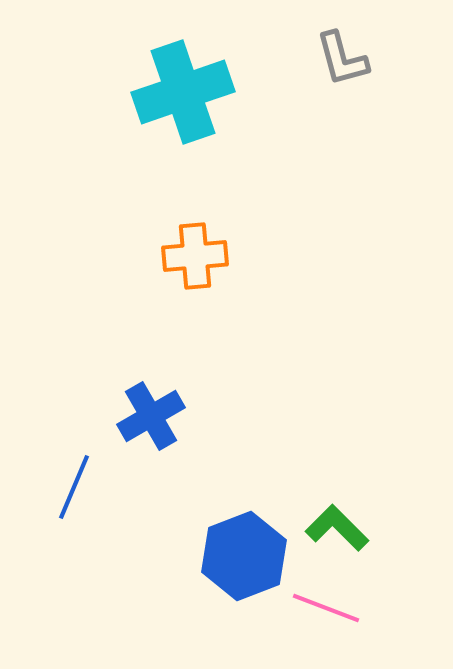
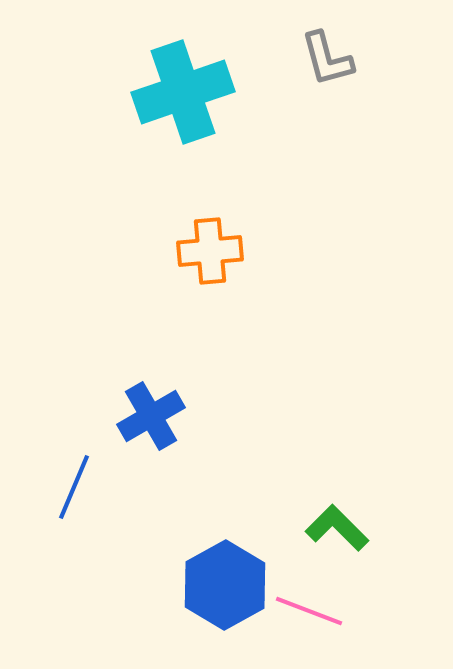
gray L-shape: moved 15 px left
orange cross: moved 15 px right, 5 px up
blue hexagon: moved 19 px left, 29 px down; rotated 8 degrees counterclockwise
pink line: moved 17 px left, 3 px down
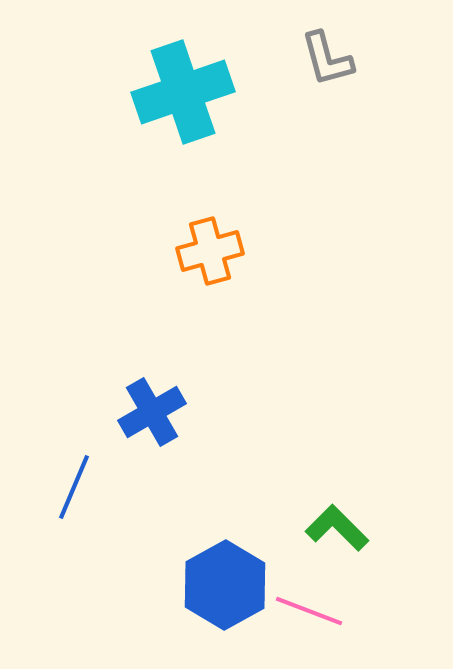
orange cross: rotated 10 degrees counterclockwise
blue cross: moved 1 px right, 4 px up
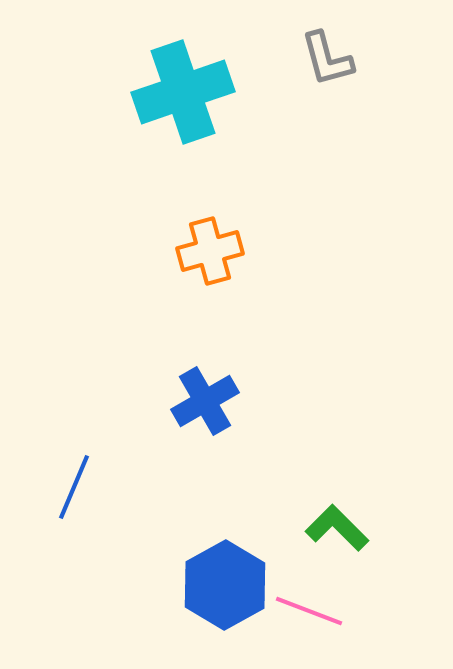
blue cross: moved 53 px right, 11 px up
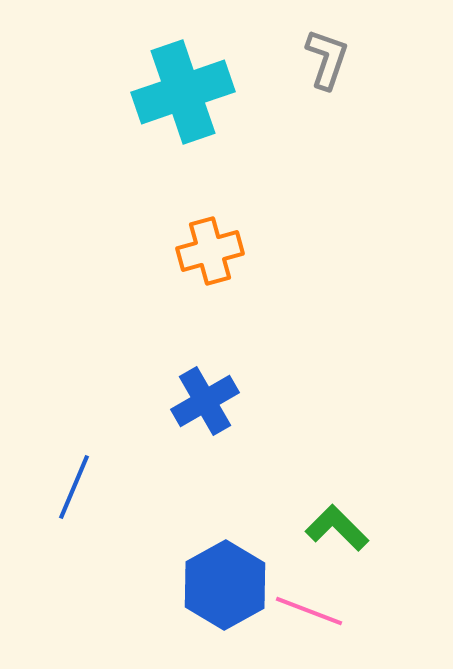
gray L-shape: rotated 146 degrees counterclockwise
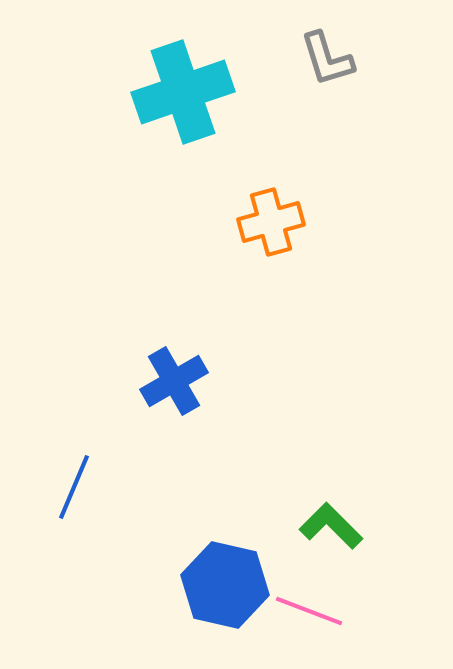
gray L-shape: rotated 144 degrees clockwise
orange cross: moved 61 px right, 29 px up
blue cross: moved 31 px left, 20 px up
green L-shape: moved 6 px left, 2 px up
blue hexagon: rotated 18 degrees counterclockwise
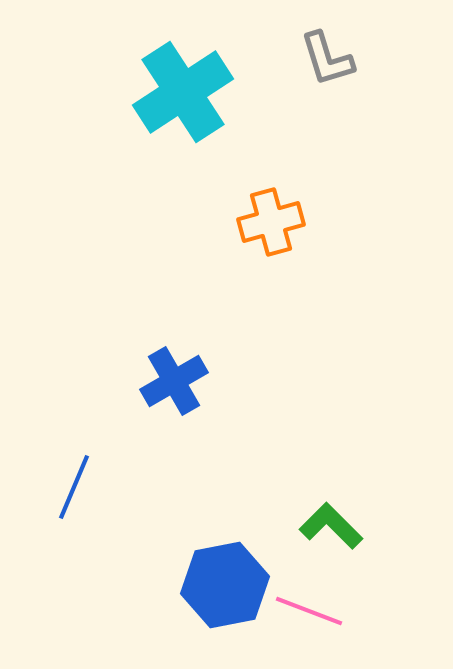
cyan cross: rotated 14 degrees counterclockwise
blue hexagon: rotated 24 degrees counterclockwise
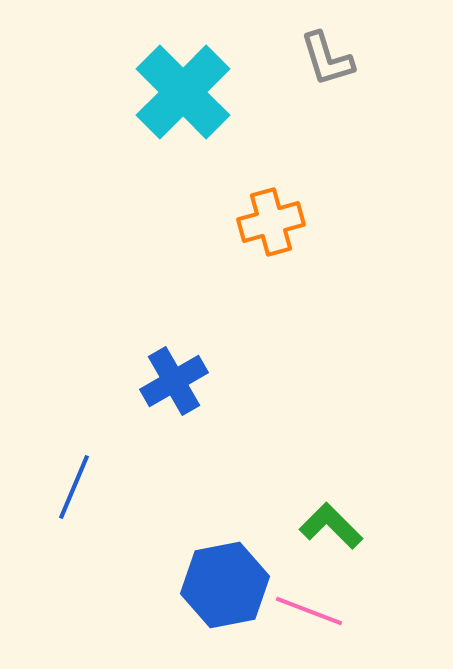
cyan cross: rotated 12 degrees counterclockwise
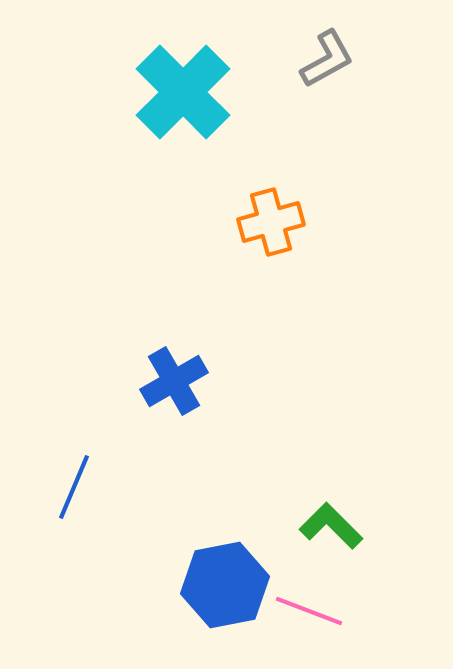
gray L-shape: rotated 102 degrees counterclockwise
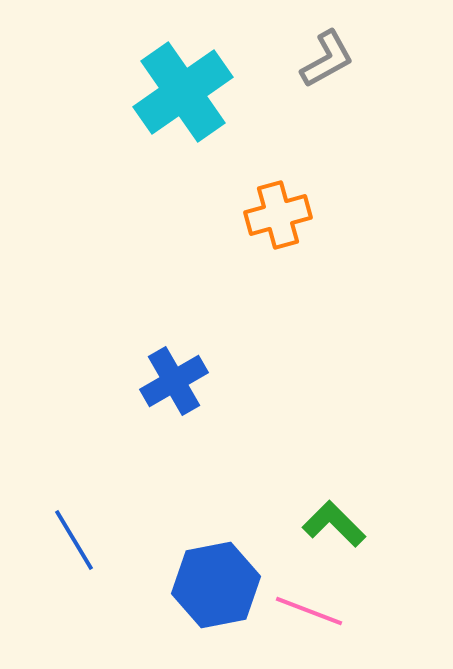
cyan cross: rotated 10 degrees clockwise
orange cross: moved 7 px right, 7 px up
blue line: moved 53 px down; rotated 54 degrees counterclockwise
green L-shape: moved 3 px right, 2 px up
blue hexagon: moved 9 px left
